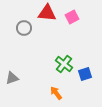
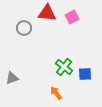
green cross: moved 3 px down
blue square: rotated 16 degrees clockwise
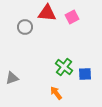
gray circle: moved 1 px right, 1 px up
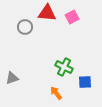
green cross: rotated 12 degrees counterclockwise
blue square: moved 8 px down
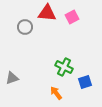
blue square: rotated 16 degrees counterclockwise
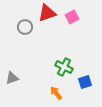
red triangle: rotated 24 degrees counterclockwise
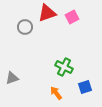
blue square: moved 5 px down
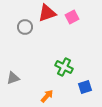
gray triangle: moved 1 px right
orange arrow: moved 9 px left, 3 px down; rotated 80 degrees clockwise
